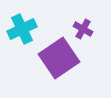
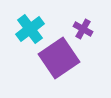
cyan cross: moved 8 px right; rotated 12 degrees counterclockwise
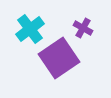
purple cross: moved 1 px up
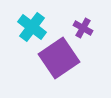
cyan cross: moved 2 px right, 2 px up; rotated 16 degrees counterclockwise
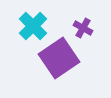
cyan cross: moved 1 px right, 1 px up; rotated 8 degrees clockwise
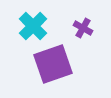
purple square: moved 6 px left, 6 px down; rotated 15 degrees clockwise
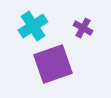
cyan cross: rotated 12 degrees clockwise
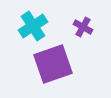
purple cross: moved 1 px up
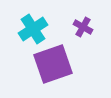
cyan cross: moved 3 px down
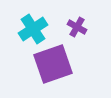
purple cross: moved 6 px left
